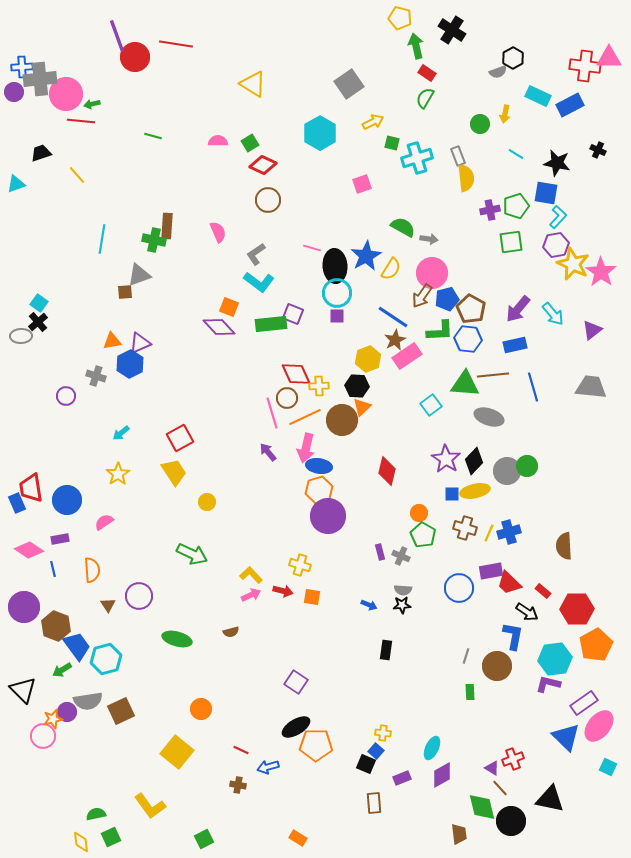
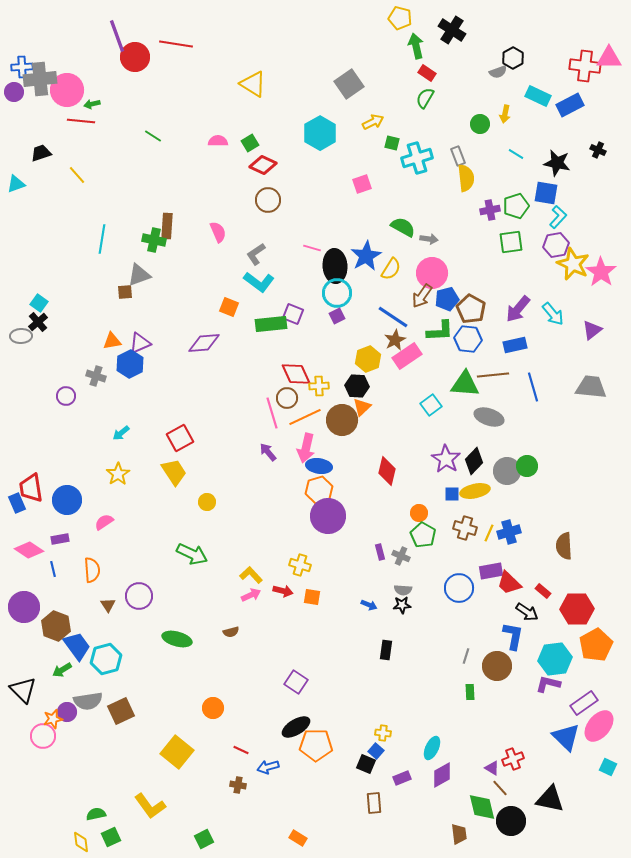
pink circle at (66, 94): moved 1 px right, 4 px up
green line at (153, 136): rotated 18 degrees clockwise
purple square at (337, 316): rotated 28 degrees counterclockwise
purple diamond at (219, 327): moved 15 px left, 16 px down; rotated 52 degrees counterclockwise
orange circle at (201, 709): moved 12 px right, 1 px up
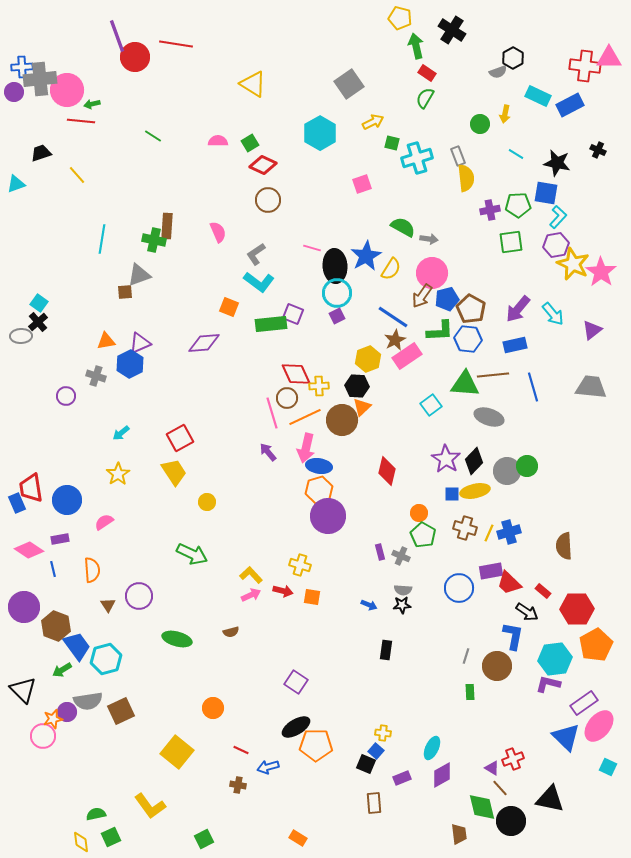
green pentagon at (516, 206): moved 2 px right, 1 px up; rotated 15 degrees clockwise
orange triangle at (112, 341): moved 6 px left
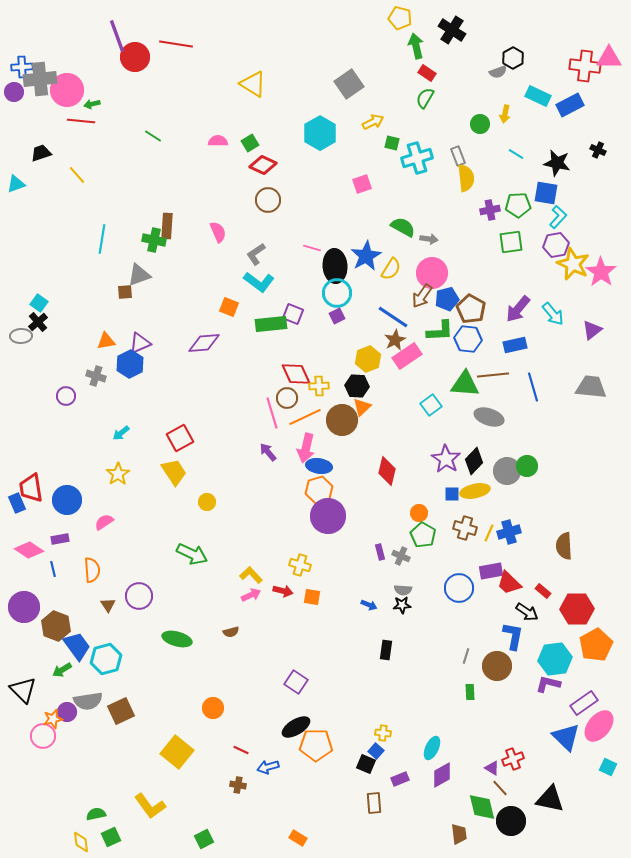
purple rectangle at (402, 778): moved 2 px left, 1 px down
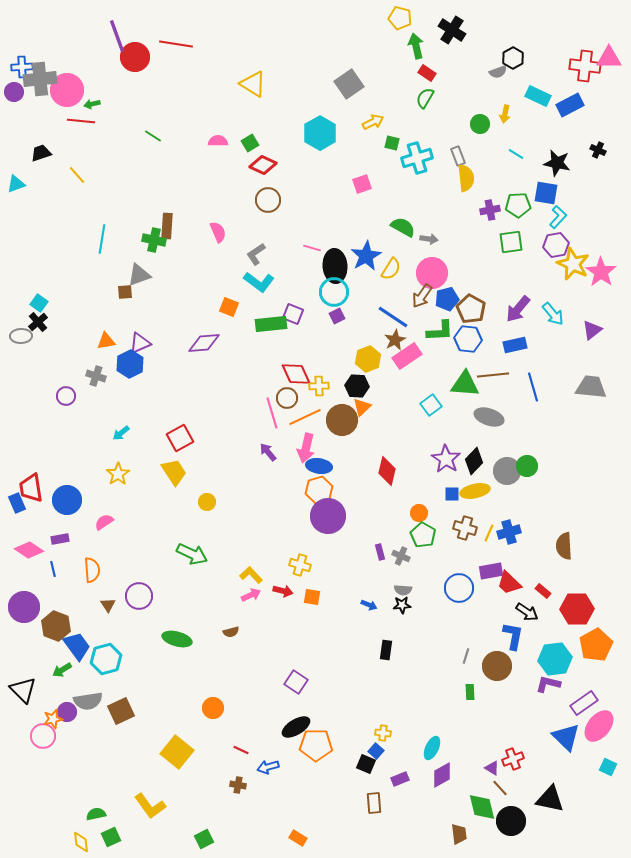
cyan circle at (337, 293): moved 3 px left, 1 px up
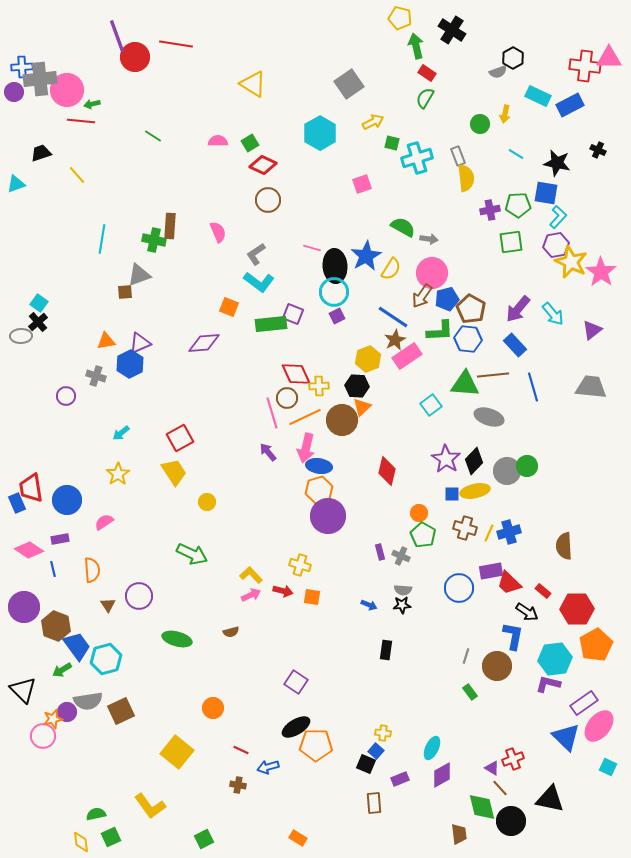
brown rectangle at (167, 226): moved 3 px right
yellow star at (573, 264): moved 2 px left, 2 px up
blue rectangle at (515, 345): rotated 60 degrees clockwise
green rectangle at (470, 692): rotated 35 degrees counterclockwise
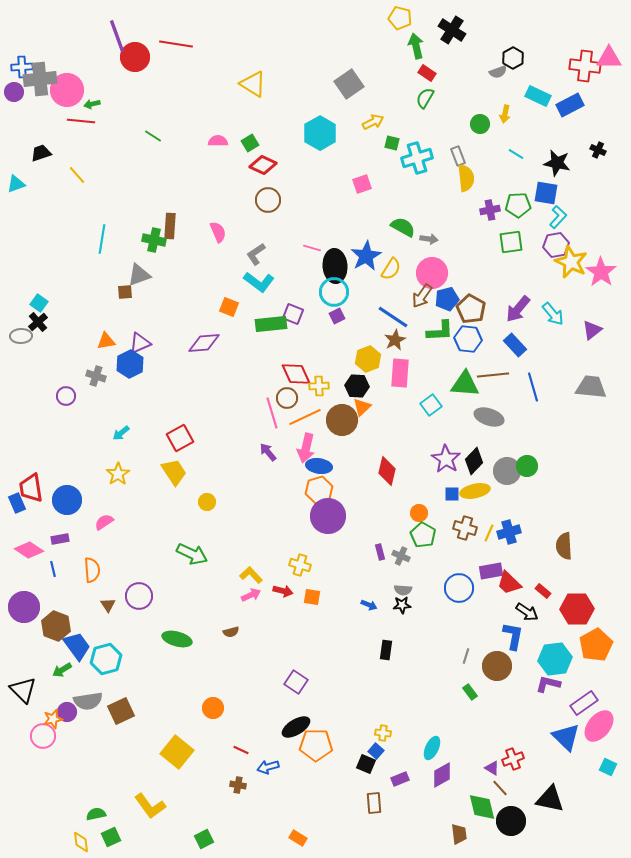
pink rectangle at (407, 356): moved 7 px left, 17 px down; rotated 52 degrees counterclockwise
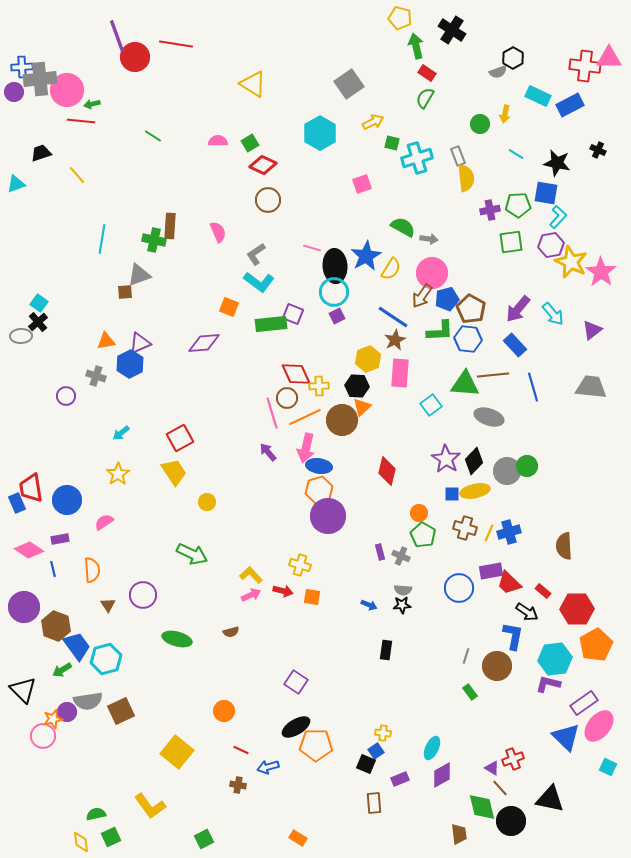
purple hexagon at (556, 245): moved 5 px left
purple circle at (139, 596): moved 4 px right, 1 px up
orange circle at (213, 708): moved 11 px right, 3 px down
blue square at (376, 751): rotated 14 degrees clockwise
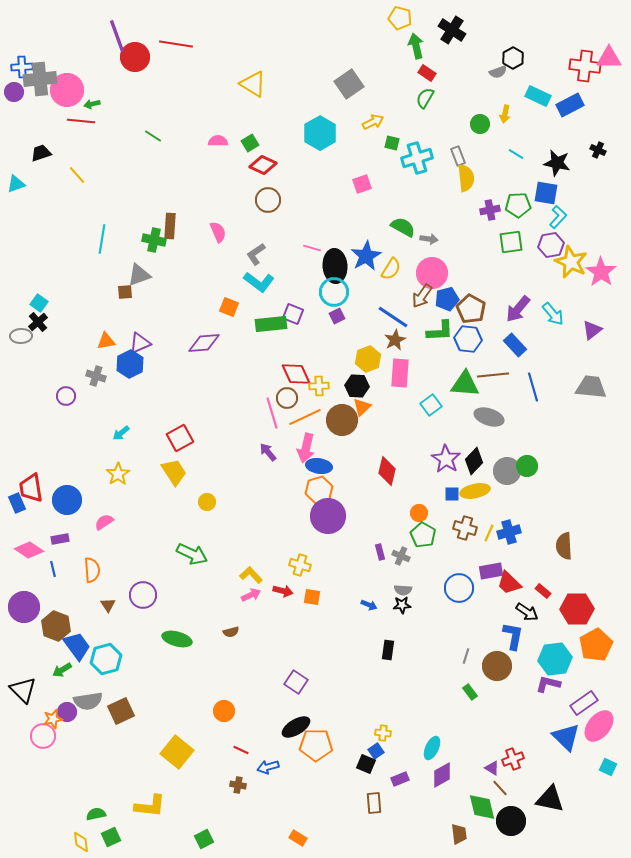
black rectangle at (386, 650): moved 2 px right
yellow L-shape at (150, 806): rotated 48 degrees counterclockwise
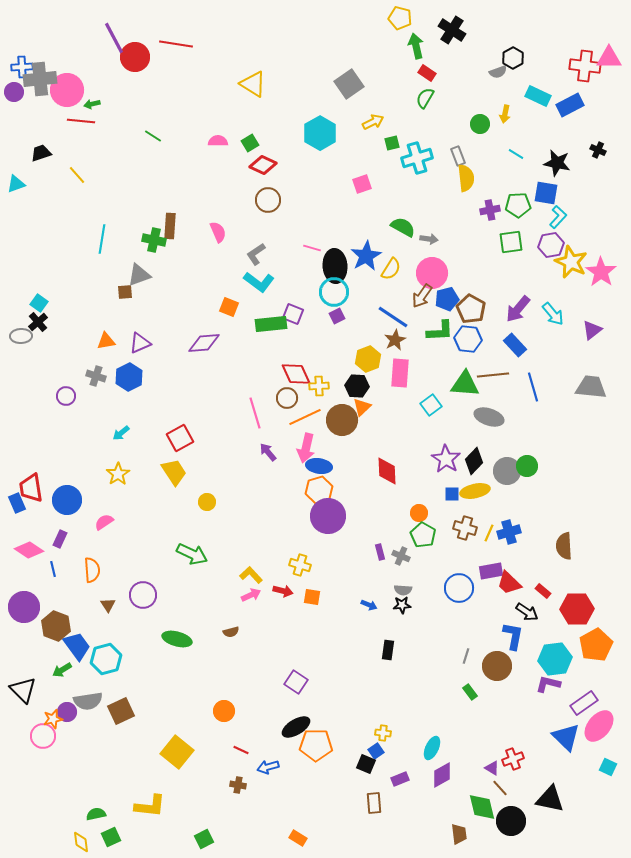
purple line at (117, 36): moved 3 px left, 2 px down; rotated 8 degrees counterclockwise
green square at (392, 143): rotated 28 degrees counterclockwise
blue hexagon at (130, 364): moved 1 px left, 13 px down
pink line at (272, 413): moved 17 px left
red diamond at (387, 471): rotated 16 degrees counterclockwise
purple rectangle at (60, 539): rotated 54 degrees counterclockwise
